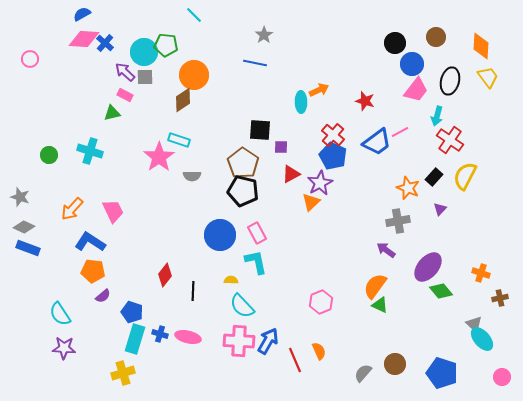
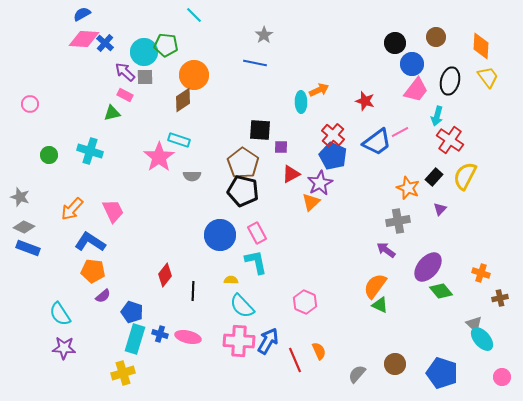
pink circle at (30, 59): moved 45 px down
pink hexagon at (321, 302): moved 16 px left; rotated 15 degrees counterclockwise
gray semicircle at (363, 373): moved 6 px left, 1 px down
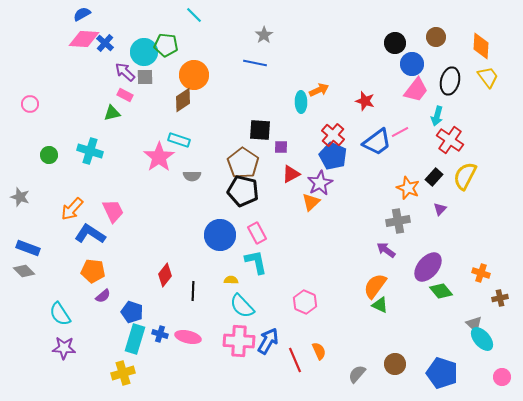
gray diamond at (24, 227): moved 44 px down; rotated 20 degrees clockwise
blue L-shape at (90, 242): moved 8 px up
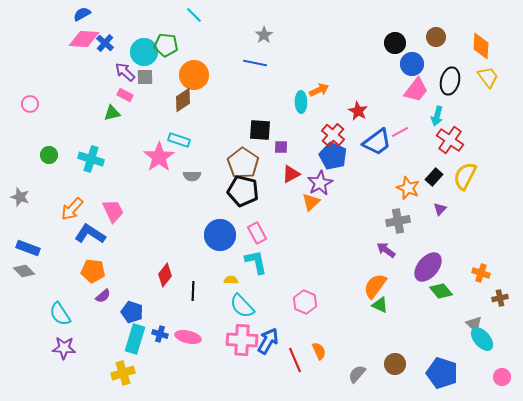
red star at (365, 101): moved 7 px left, 10 px down; rotated 12 degrees clockwise
cyan cross at (90, 151): moved 1 px right, 8 px down
pink cross at (239, 341): moved 3 px right, 1 px up
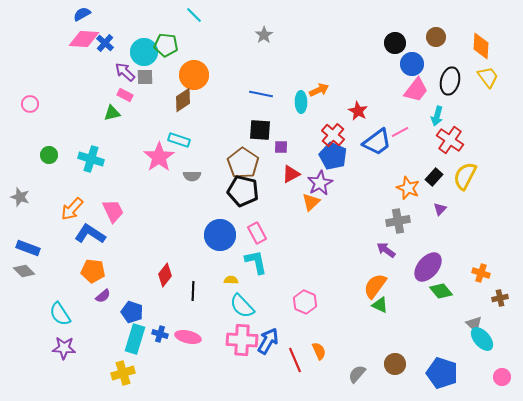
blue line at (255, 63): moved 6 px right, 31 px down
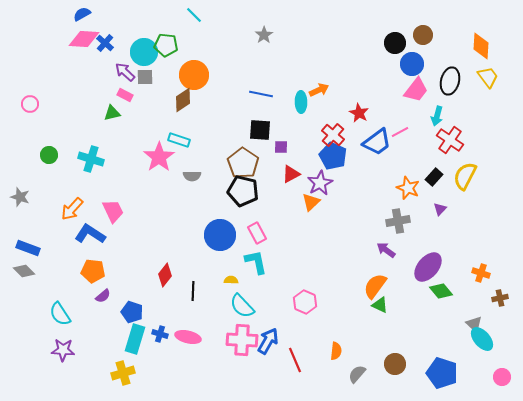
brown circle at (436, 37): moved 13 px left, 2 px up
red star at (358, 111): moved 1 px right, 2 px down
purple star at (64, 348): moved 1 px left, 2 px down
orange semicircle at (319, 351): moved 17 px right; rotated 30 degrees clockwise
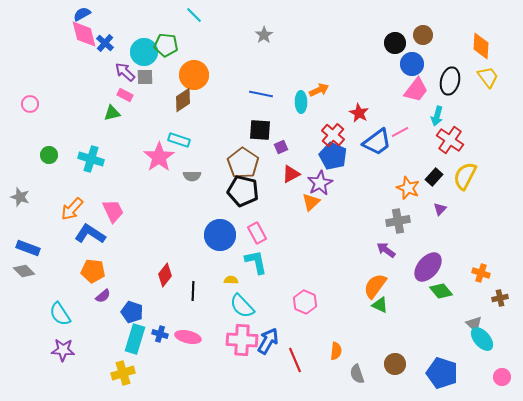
pink diamond at (84, 39): moved 5 px up; rotated 72 degrees clockwise
purple square at (281, 147): rotated 24 degrees counterclockwise
gray semicircle at (357, 374): rotated 60 degrees counterclockwise
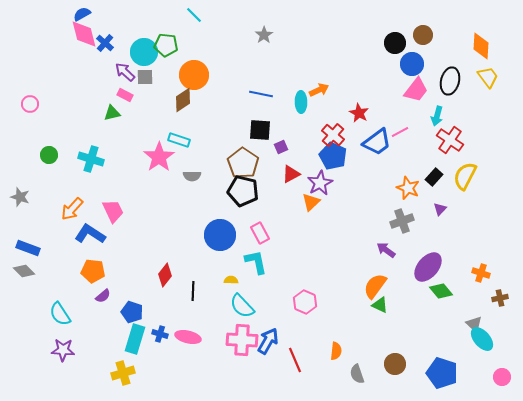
gray cross at (398, 221): moved 4 px right; rotated 10 degrees counterclockwise
pink rectangle at (257, 233): moved 3 px right
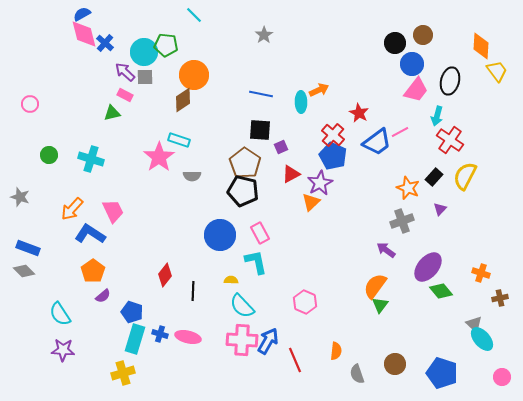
yellow trapezoid at (488, 77): moved 9 px right, 6 px up
brown pentagon at (243, 163): moved 2 px right
orange pentagon at (93, 271): rotated 30 degrees clockwise
green triangle at (380, 305): rotated 42 degrees clockwise
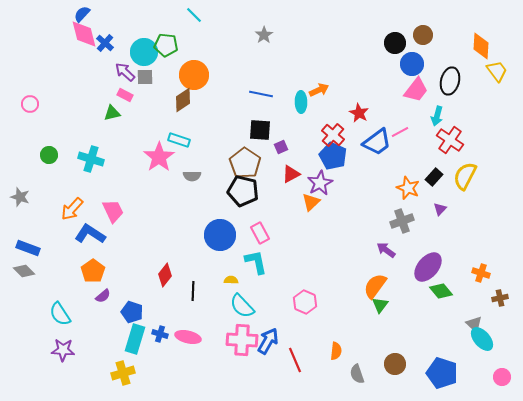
blue semicircle at (82, 14): rotated 18 degrees counterclockwise
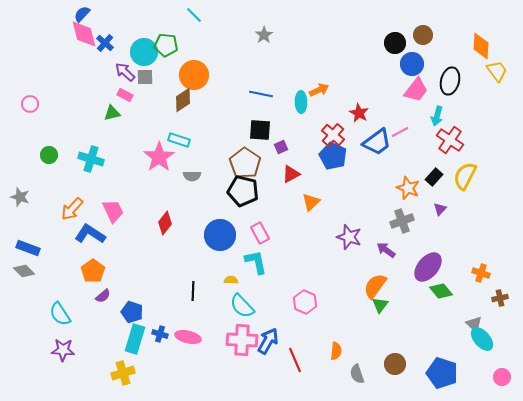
purple star at (320, 183): moved 29 px right, 54 px down; rotated 25 degrees counterclockwise
red diamond at (165, 275): moved 52 px up
